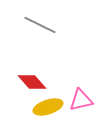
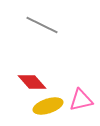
gray line: moved 2 px right
yellow ellipse: moved 1 px up
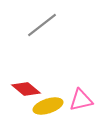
gray line: rotated 64 degrees counterclockwise
red diamond: moved 6 px left, 7 px down; rotated 8 degrees counterclockwise
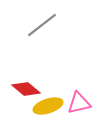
pink triangle: moved 2 px left, 3 px down
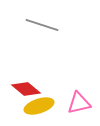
gray line: rotated 56 degrees clockwise
yellow ellipse: moved 9 px left
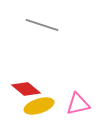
pink triangle: moved 1 px left, 1 px down
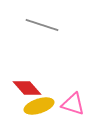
red diamond: moved 1 px right, 1 px up; rotated 8 degrees clockwise
pink triangle: moved 5 px left; rotated 30 degrees clockwise
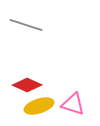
gray line: moved 16 px left
red diamond: moved 3 px up; rotated 24 degrees counterclockwise
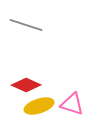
red diamond: moved 1 px left
pink triangle: moved 1 px left
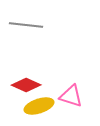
gray line: rotated 12 degrees counterclockwise
pink triangle: moved 1 px left, 8 px up
